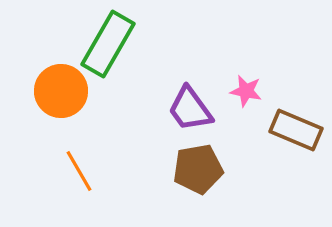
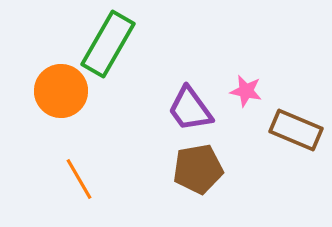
orange line: moved 8 px down
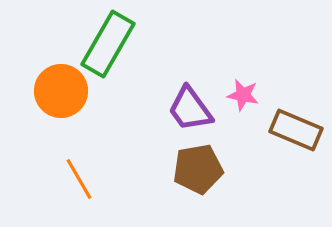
pink star: moved 3 px left, 4 px down
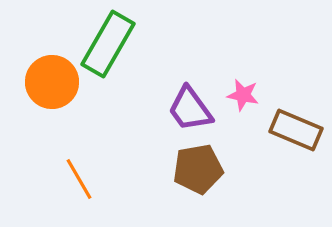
orange circle: moved 9 px left, 9 px up
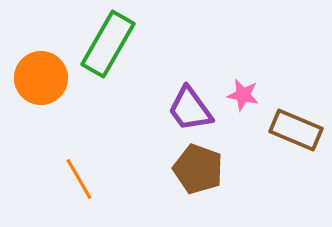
orange circle: moved 11 px left, 4 px up
brown pentagon: rotated 30 degrees clockwise
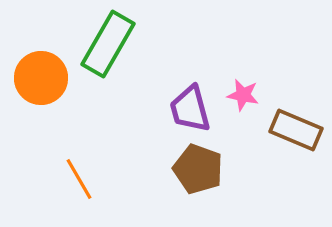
purple trapezoid: rotated 21 degrees clockwise
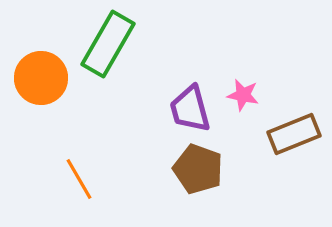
brown rectangle: moved 2 px left, 4 px down; rotated 45 degrees counterclockwise
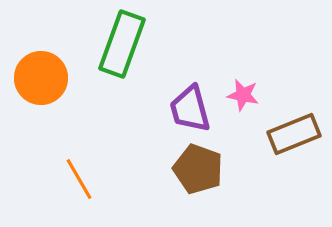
green rectangle: moved 14 px right; rotated 10 degrees counterclockwise
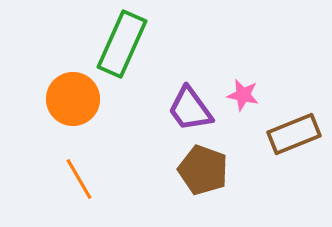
green rectangle: rotated 4 degrees clockwise
orange circle: moved 32 px right, 21 px down
purple trapezoid: rotated 21 degrees counterclockwise
brown pentagon: moved 5 px right, 1 px down
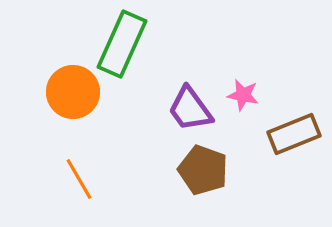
orange circle: moved 7 px up
